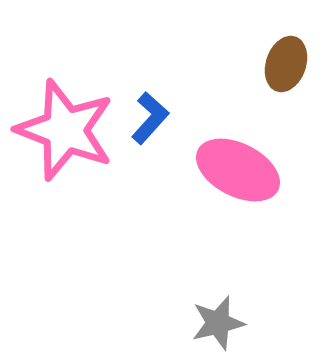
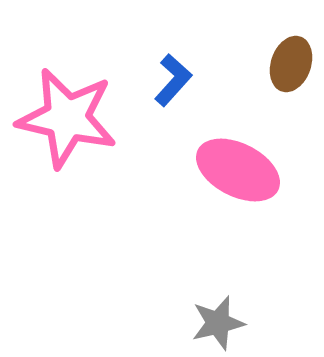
brown ellipse: moved 5 px right
blue L-shape: moved 23 px right, 38 px up
pink star: moved 2 px right, 12 px up; rotated 8 degrees counterclockwise
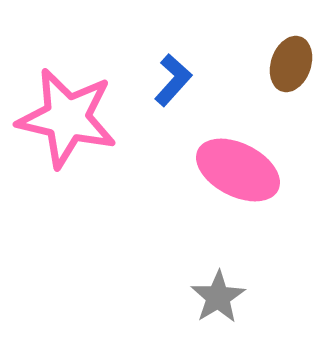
gray star: moved 26 px up; rotated 18 degrees counterclockwise
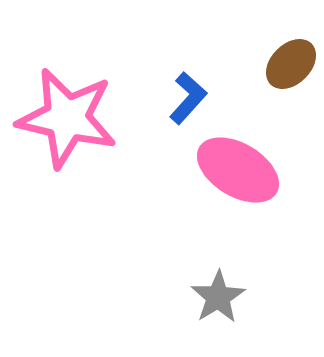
brown ellipse: rotated 26 degrees clockwise
blue L-shape: moved 15 px right, 18 px down
pink ellipse: rotated 4 degrees clockwise
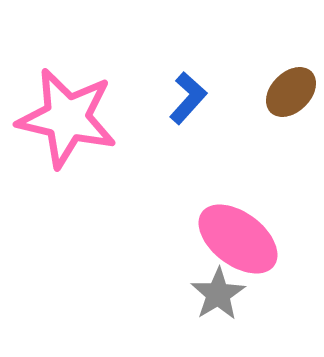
brown ellipse: moved 28 px down
pink ellipse: moved 69 px down; rotated 6 degrees clockwise
gray star: moved 3 px up
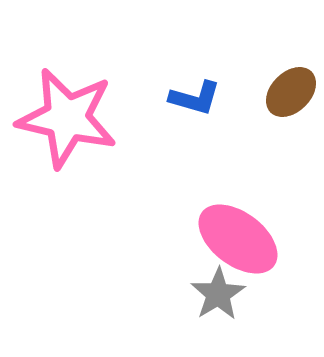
blue L-shape: moved 7 px right; rotated 64 degrees clockwise
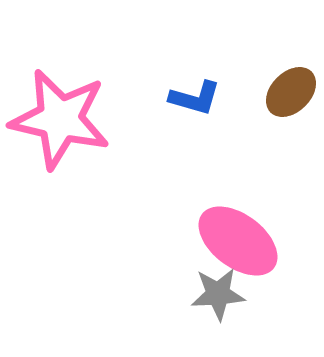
pink star: moved 7 px left, 1 px down
pink ellipse: moved 2 px down
gray star: rotated 28 degrees clockwise
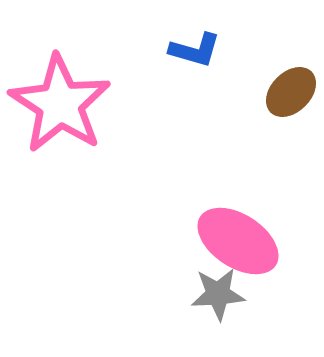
blue L-shape: moved 48 px up
pink star: moved 15 px up; rotated 20 degrees clockwise
pink ellipse: rotated 4 degrees counterclockwise
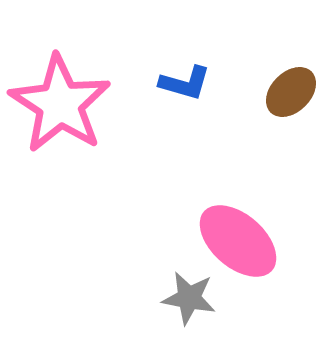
blue L-shape: moved 10 px left, 33 px down
pink ellipse: rotated 8 degrees clockwise
gray star: moved 29 px left, 4 px down; rotated 14 degrees clockwise
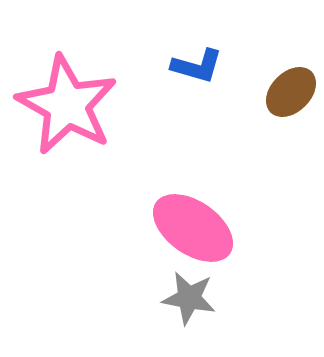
blue L-shape: moved 12 px right, 17 px up
pink star: moved 7 px right, 1 px down; rotated 4 degrees counterclockwise
pink ellipse: moved 45 px left, 13 px up; rotated 6 degrees counterclockwise
